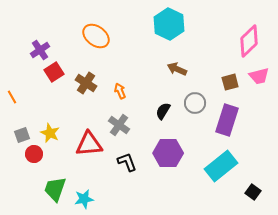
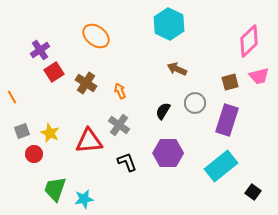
gray square: moved 4 px up
red triangle: moved 3 px up
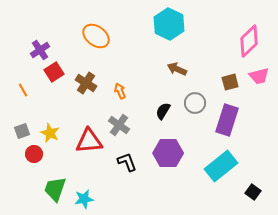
orange line: moved 11 px right, 7 px up
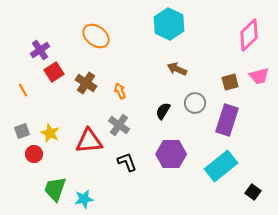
pink diamond: moved 6 px up
purple hexagon: moved 3 px right, 1 px down
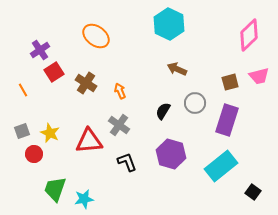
purple hexagon: rotated 16 degrees clockwise
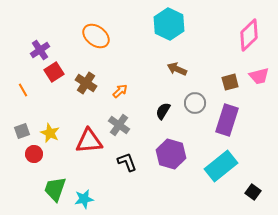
orange arrow: rotated 70 degrees clockwise
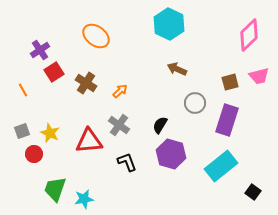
black semicircle: moved 3 px left, 14 px down
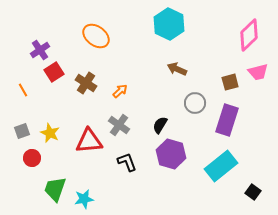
pink trapezoid: moved 1 px left, 4 px up
red circle: moved 2 px left, 4 px down
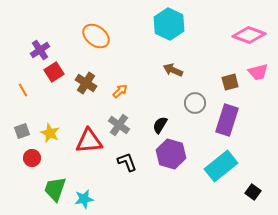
pink diamond: rotated 64 degrees clockwise
brown arrow: moved 4 px left, 1 px down
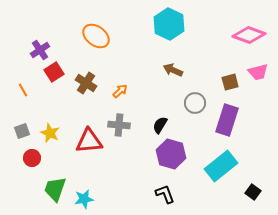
gray cross: rotated 30 degrees counterclockwise
black L-shape: moved 38 px right, 32 px down
